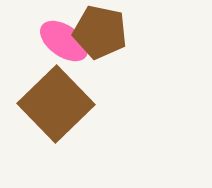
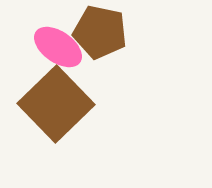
pink ellipse: moved 6 px left, 6 px down
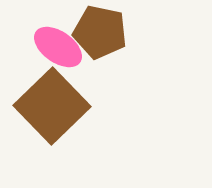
brown square: moved 4 px left, 2 px down
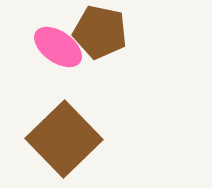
brown square: moved 12 px right, 33 px down
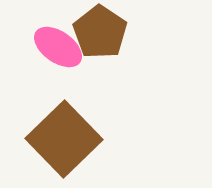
brown pentagon: rotated 22 degrees clockwise
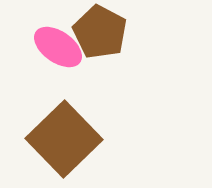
brown pentagon: rotated 6 degrees counterclockwise
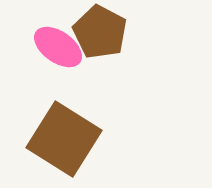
brown square: rotated 14 degrees counterclockwise
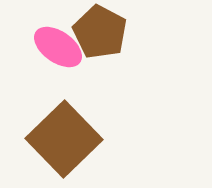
brown square: rotated 14 degrees clockwise
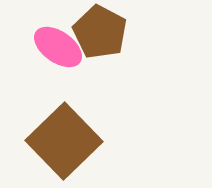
brown square: moved 2 px down
